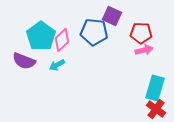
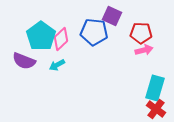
pink diamond: moved 1 px left, 1 px up
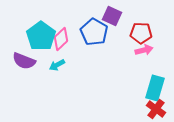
blue pentagon: rotated 24 degrees clockwise
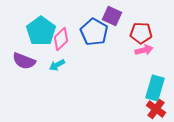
cyan pentagon: moved 5 px up
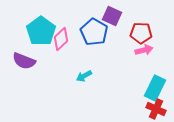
cyan arrow: moved 27 px right, 11 px down
cyan rectangle: rotated 10 degrees clockwise
red cross: rotated 12 degrees counterclockwise
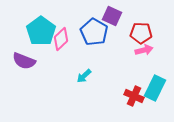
cyan arrow: rotated 14 degrees counterclockwise
red cross: moved 22 px left, 13 px up
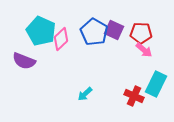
purple square: moved 2 px right, 14 px down
cyan pentagon: rotated 12 degrees counterclockwise
pink arrow: rotated 54 degrees clockwise
cyan arrow: moved 1 px right, 18 px down
cyan rectangle: moved 1 px right, 4 px up
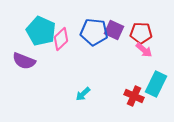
blue pentagon: rotated 24 degrees counterclockwise
cyan arrow: moved 2 px left
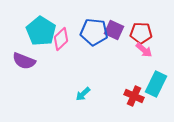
cyan pentagon: rotated 8 degrees clockwise
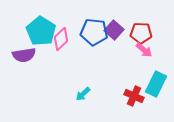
purple square: rotated 18 degrees clockwise
purple semicircle: moved 6 px up; rotated 30 degrees counterclockwise
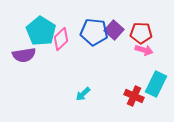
pink arrow: rotated 24 degrees counterclockwise
